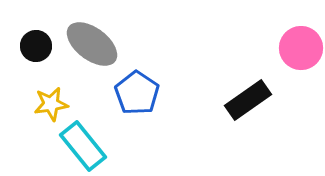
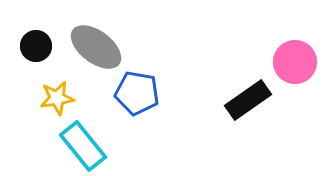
gray ellipse: moved 4 px right, 3 px down
pink circle: moved 6 px left, 14 px down
blue pentagon: rotated 24 degrees counterclockwise
yellow star: moved 6 px right, 6 px up
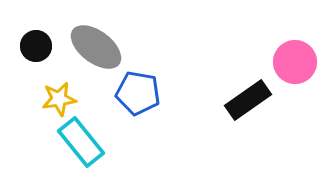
blue pentagon: moved 1 px right
yellow star: moved 2 px right, 1 px down
cyan rectangle: moved 2 px left, 4 px up
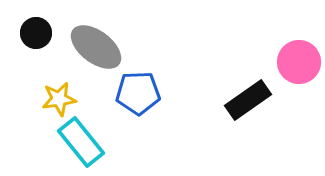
black circle: moved 13 px up
pink circle: moved 4 px right
blue pentagon: rotated 12 degrees counterclockwise
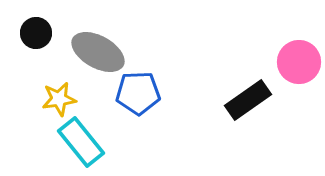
gray ellipse: moved 2 px right, 5 px down; rotated 8 degrees counterclockwise
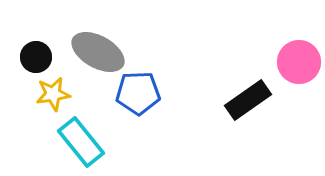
black circle: moved 24 px down
yellow star: moved 6 px left, 5 px up
